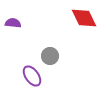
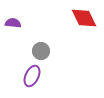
gray circle: moved 9 px left, 5 px up
purple ellipse: rotated 60 degrees clockwise
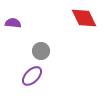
purple ellipse: rotated 20 degrees clockwise
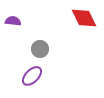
purple semicircle: moved 2 px up
gray circle: moved 1 px left, 2 px up
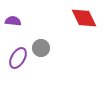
gray circle: moved 1 px right, 1 px up
purple ellipse: moved 14 px left, 18 px up; rotated 15 degrees counterclockwise
